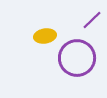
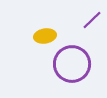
purple circle: moved 5 px left, 6 px down
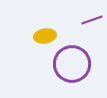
purple line: rotated 25 degrees clockwise
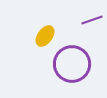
yellow ellipse: rotated 45 degrees counterclockwise
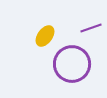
purple line: moved 1 px left, 8 px down
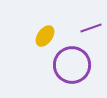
purple circle: moved 1 px down
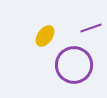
purple circle: moved 2 px right
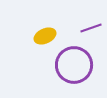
yellow ellipse: rotated 30 degrees clockwise
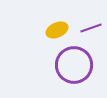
yellow ellipse: moved 12 px right, 6 px up
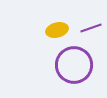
yellow ellipse: rotated 10 degrees clockwise
